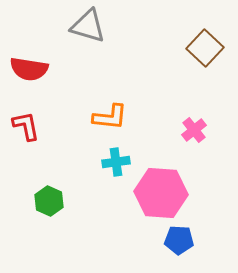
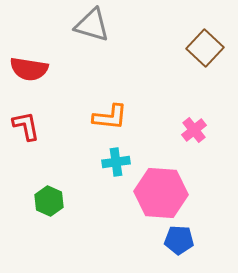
gray triangle: moved 4 px right, 1 px up
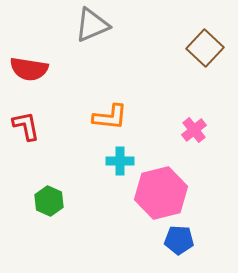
gray triangle: rotated 39 degrees counterclockwise
cyan cross: moved 4 px right, 1 px up; rotated 8 degrees clockwise
pink hexagon: rotated 18 degrees counterclockwise
